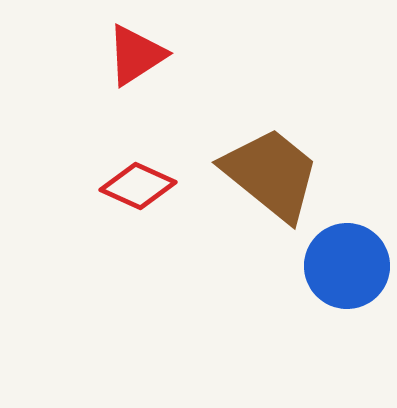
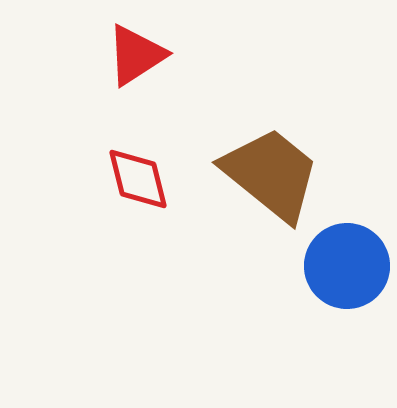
red diamond: moved 7 px up; rotated 52 degrees clockwise
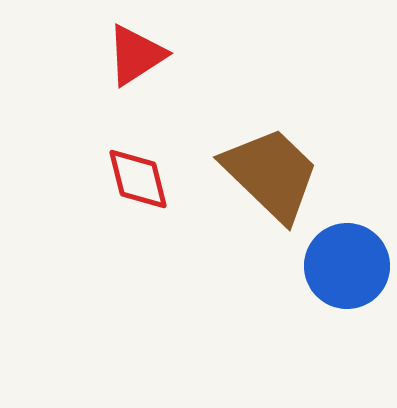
brown trapezoid: rotated 5 degrees clockwise
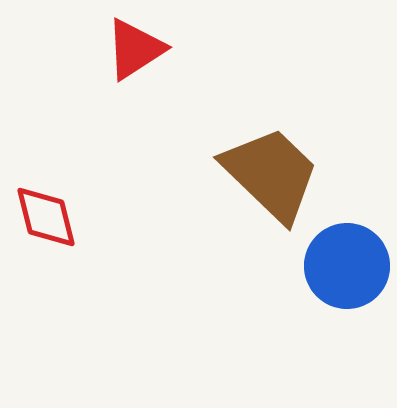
red triangle: moved 1 px left, 6 px up
red diamond: moved 92 px left, 38 px down
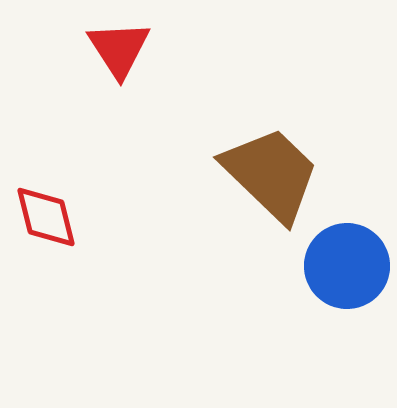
red triangle: moved 16 px left; rotated 30 degrees counterclockwise
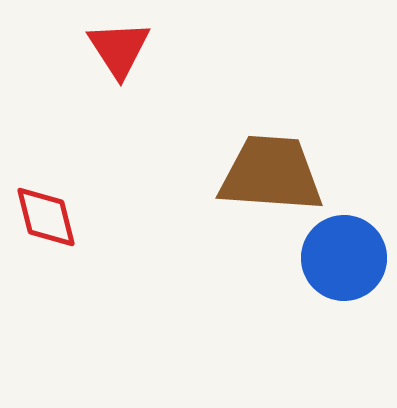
brown trapezoid: rotated 40 degrees counterclockwise
blue circle: moved 3 px left, 8 px up
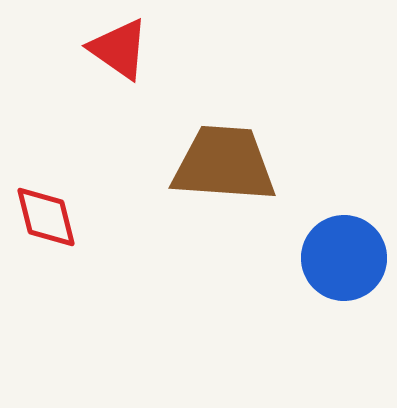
red triangle: rotated 22 degrees counterclockwise
brown trapezoid: moved 47 px left, 10 px up
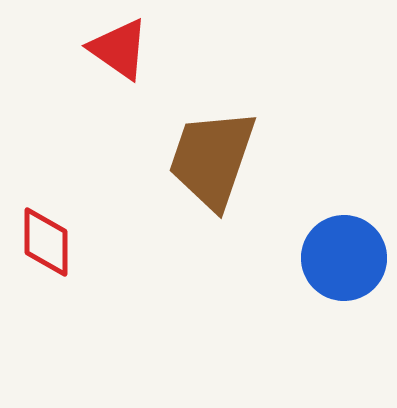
brown trapezoid: moved 12 px left, 5 px up; rotated 75 degrees counterclockwise
red diamond: moved 25 px down; rotated 14 degrees clockwise
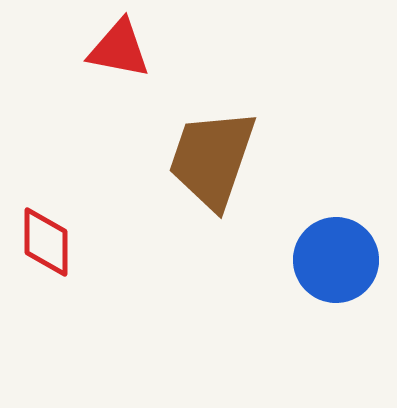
red triangle: rotated 24 degrees counterclockwise
blue circle: moved 8 px left, 2 px down
